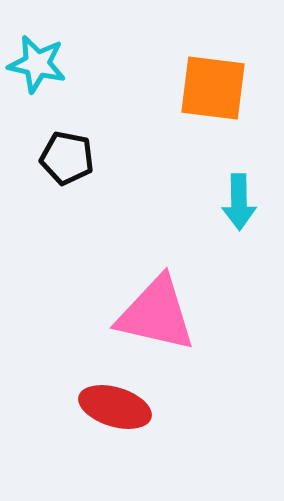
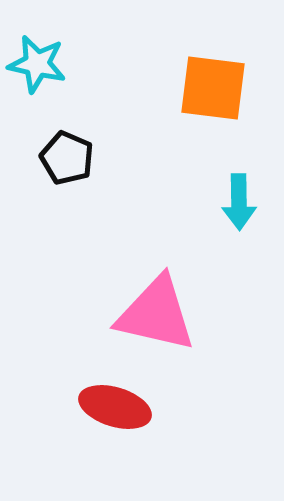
black pentagon: rotated 12 degrees clockwise
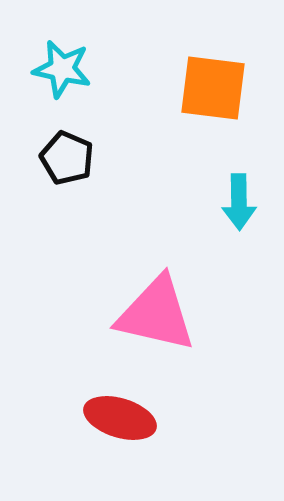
cyan star: moved 25 px right, 5 px down
red ellipse: moved 5 px right, 11 px down
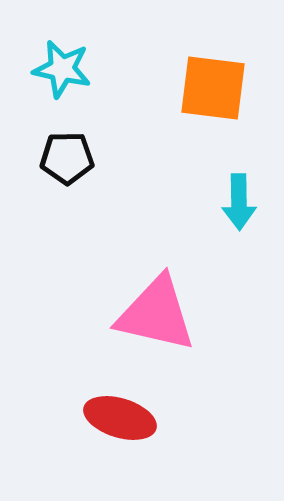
black pentagon: rotated 24 degrees counterclockwise
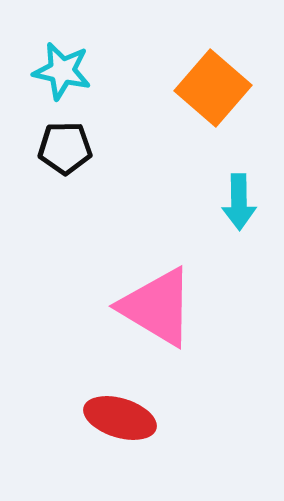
cyan star: moved 2 px down
orange square: rotated 34 degrees clockwise
black pentagon: moved 2 px left, 10 px up
pink triangle: moved 1 px right, 7 px up; rotated 18 degrees clockwise
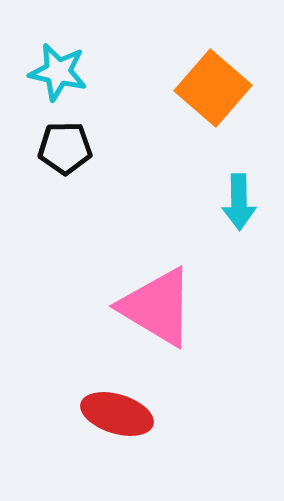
cyan star: moved 4 px left, 1 px down
red ellipse: moved 3 px left, 4 px up
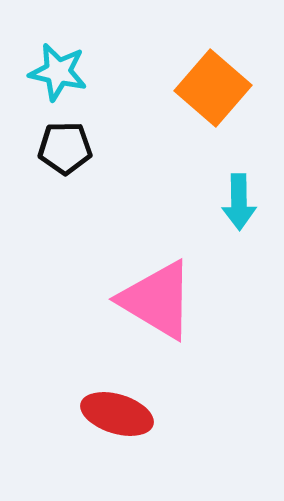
pink triangle: moved 7 px up
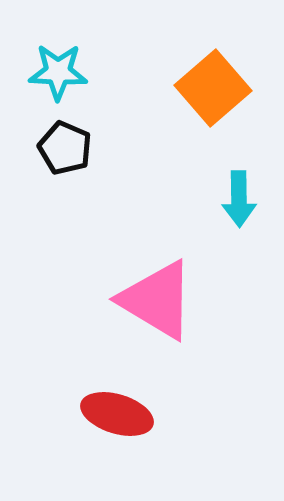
cyan star: rotated 10 degrees counterclockwise
orange square: rotated 8 degrees clockwise
black pentagon: rotated 24 degrees clockwise
cyan arrow: moved 3 px up
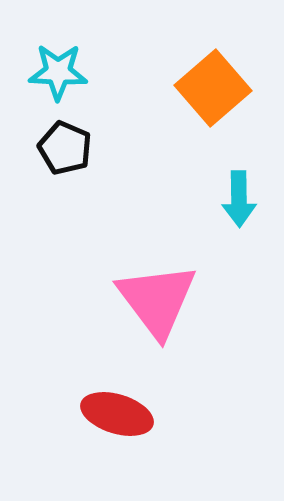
pink triangle: rotated 22 degrees clockwise
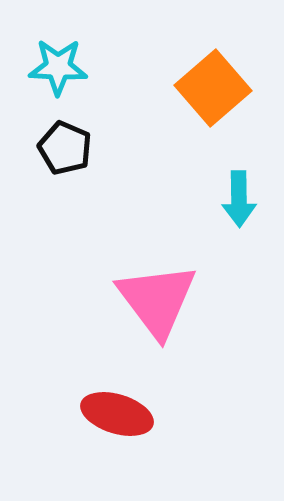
cyan star: moved 5 px up
